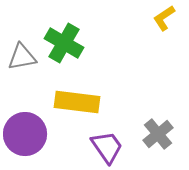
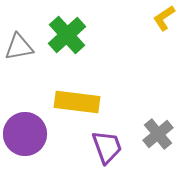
green cross: moved 3 px right, 8 px up; rotated 18 degrees clockwise
gray triangle: moved 3 px left, 10 px up
purple trapezoid: rotated 15 degrees clockwise
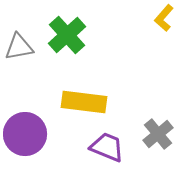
yellow L-shape: rotated 16 degrees counterclockwise
yellow rectangle: moved 7 px right
purple trapezoid: rotated 48 degrees counterclockwise
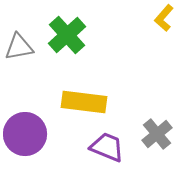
gray cross: moved 1 px left
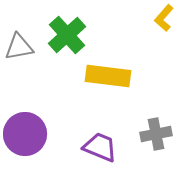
yellow rectangle: moved 24 px right, 26 px up
gray cross: moved 1 px left; rotated 28 degrees clockwise
purple trapezoid: moved 7 px left
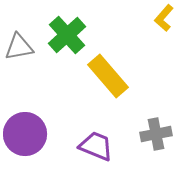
yellow rectangle: rotated 42 degrees clockwise
purple trapezoid: moved 4 px left, 1 px up
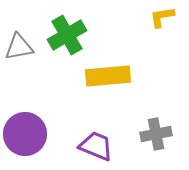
yellow L-shape: moved 2 px left, 1 px up; rotated 40 degrees clockwise
green cross: rotated 12 degrees clockwise
yellow rectangle: rotated 54 degrees counterclockwise
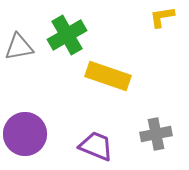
yellow rectangle: rotated 24 degrees clockwise
